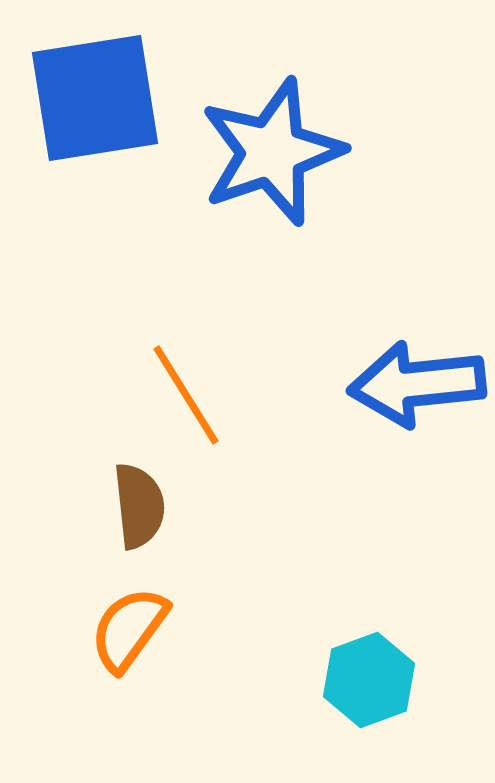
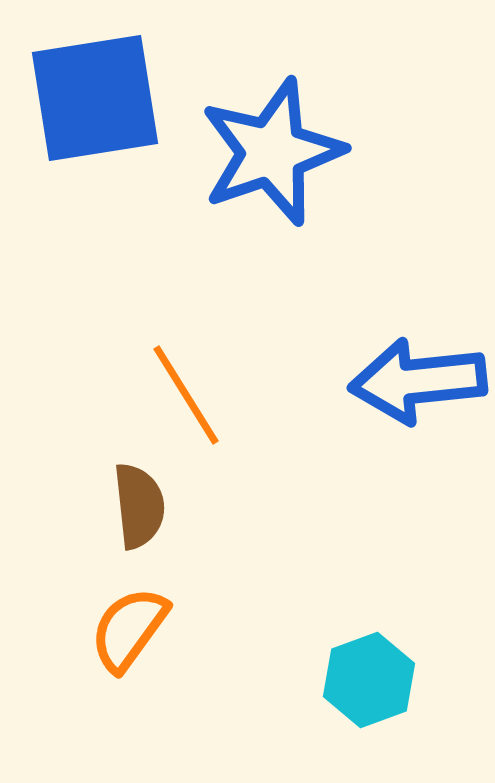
blue arrow: moved 1 px right, 3 px up
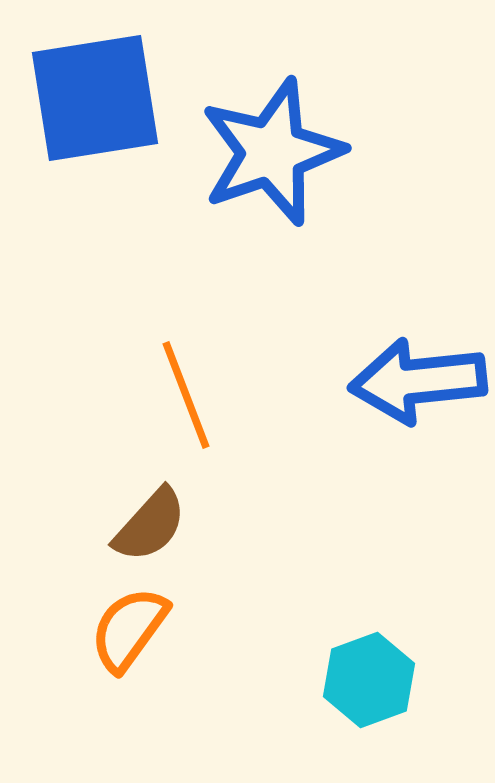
orange line: rotated 11 degrees clockwise
brown semicircle: moved 11 px right, 19 px down; rotated 48 degrees clockwise
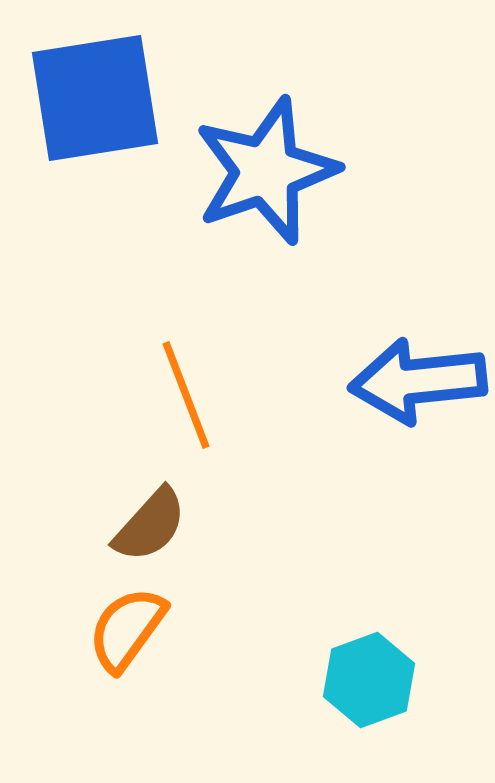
blue star: moved 6 px left, 19 px down
orange semicircle: moved 2 px left
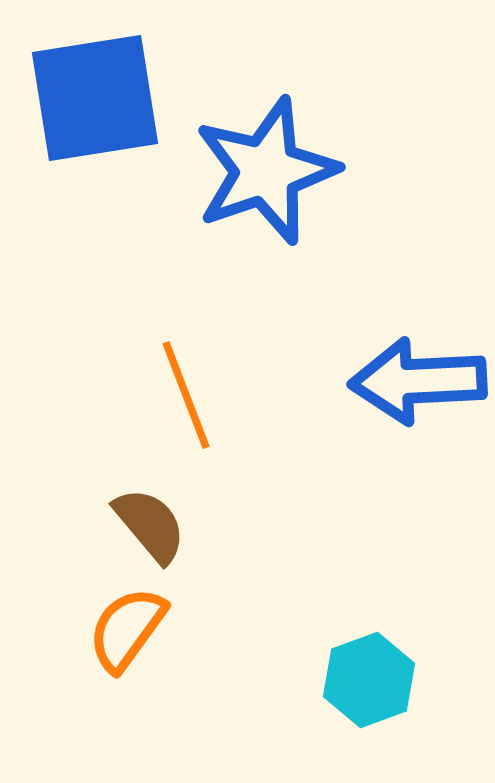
blue arrow: rotated 3 degrees clockwise
brown semicircle: rotated 82 degrees counterclockwise
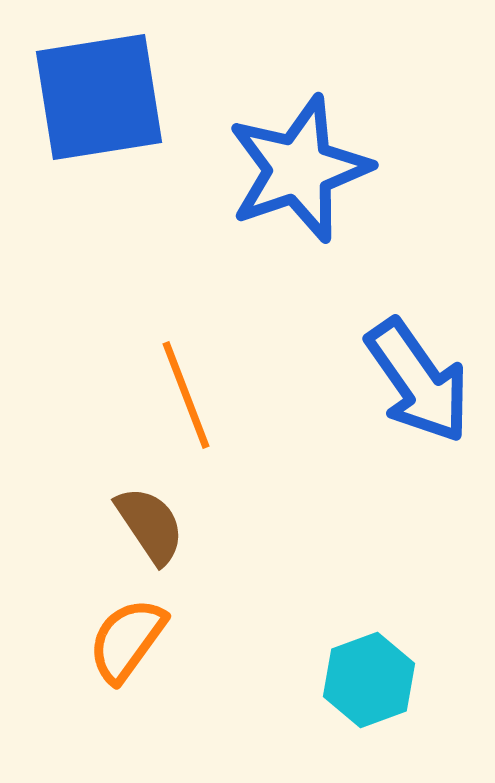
blue square: moved 4 px right, 1 px up
blue star: moved 33 px right, 2 px up
blue arrow: rotated 122 degrees counterclockwise
brown semicircle: rotated 6 degrees clockwise
orange semicircle: moved 11 px down
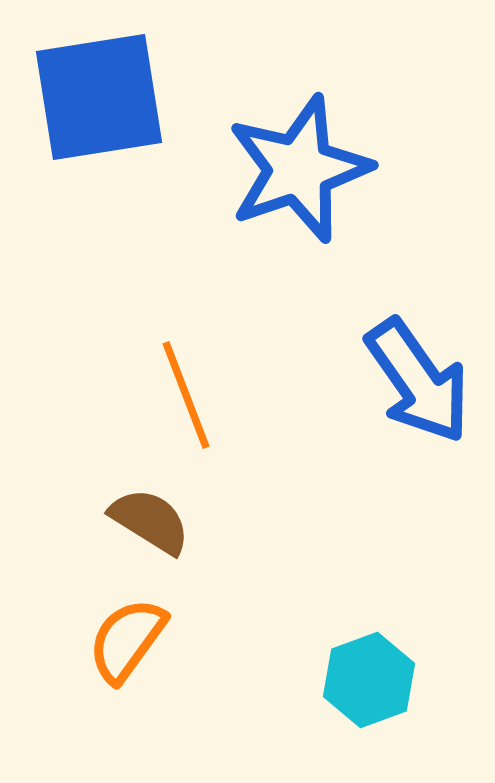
brown semicircle: moved 4 px up; rotated 24 degrees counterclockwise
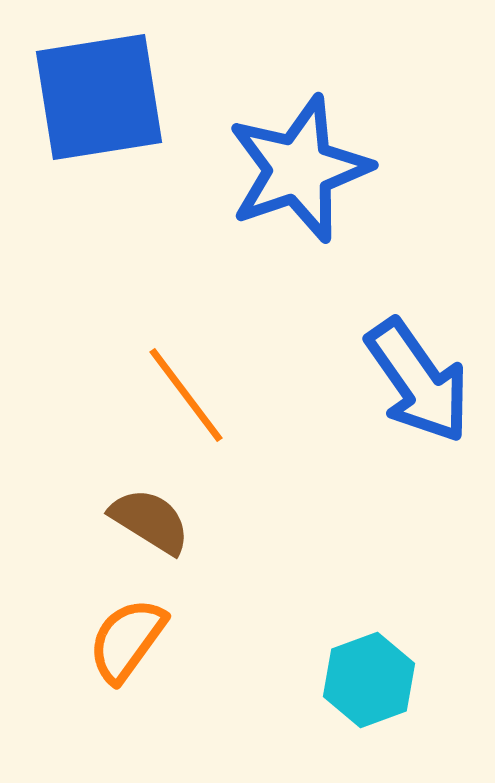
orange line: rotated 16 degrees counterclockwise
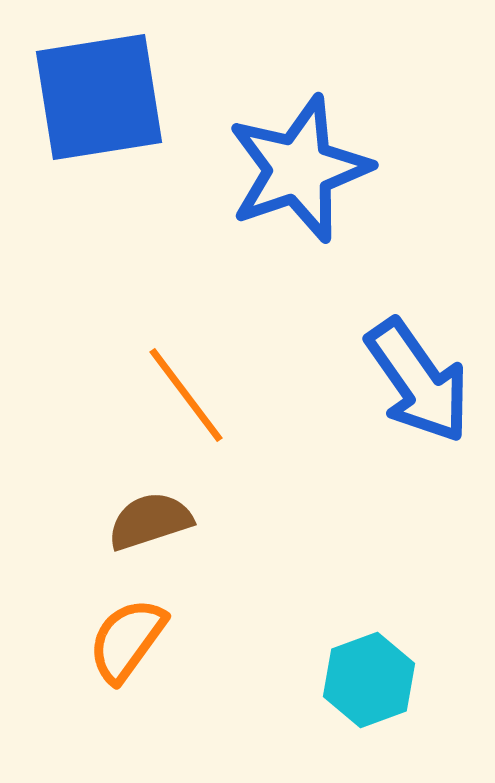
brown semicircle: rotated 50 degrees counterclockwise
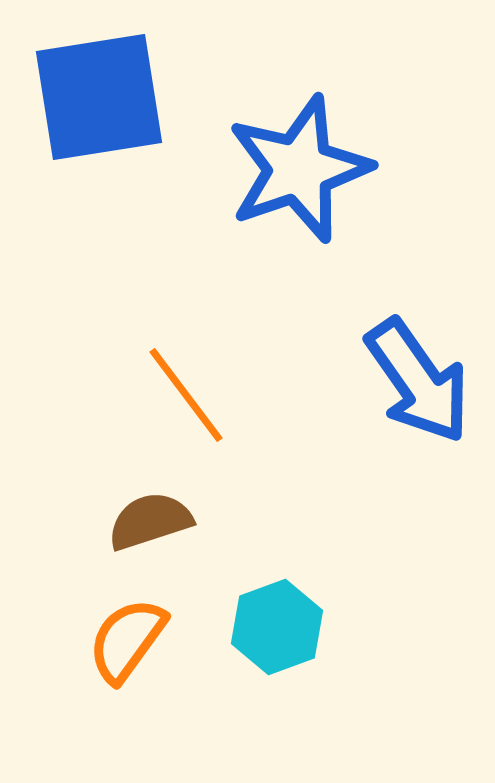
cyan hexagon: moved 92 px left, 53 px up
